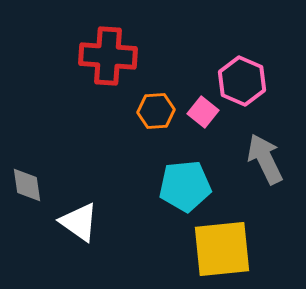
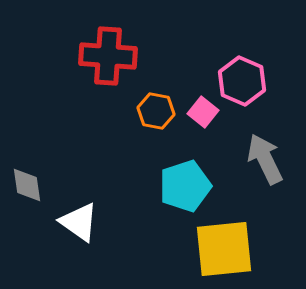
orange hexagon: rotated 15 degrees clockwise
cyan pentagon: rotated 12 degrees counterclockwise
yellow square: moved 2 px right
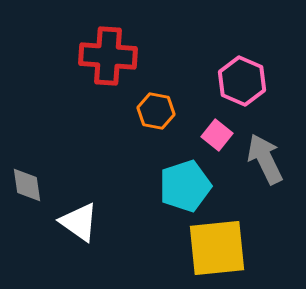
pink square: moved 14 px right, 23 px down
yellow square: moved 7 px left, 1 px up
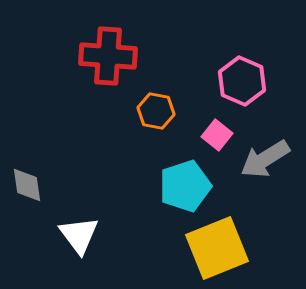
gray arrow: rotated 96 degrees counterclockwise
white triangle: moved 13 px down; rotated 18 degrees clockwise
yellow square: rotated 16 degrees counterclockwise
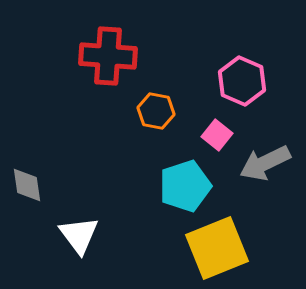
gray arrow: moved 4 px down; rotated 6 degrees clockwise
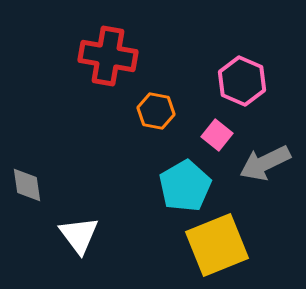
red cross: rotated 6 degrees clockwise
cyan pentagon: rotated 12 degrees counterclockwise
yellow square: moved 3 px up
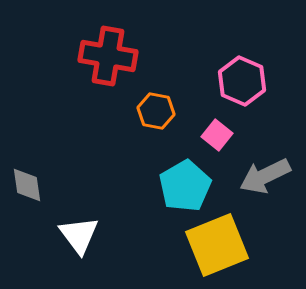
gray arrow: moved 13 px down
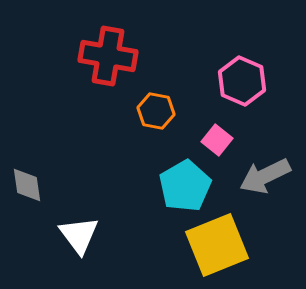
pink square: moved 5 px down
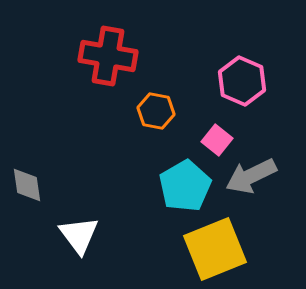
gray arrow: moved 14 px left
yellow square: moved 2 px left, 4 px down
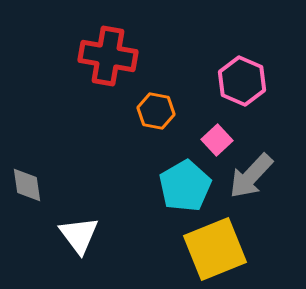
pink square: rotated 8 degrees clockwise
gray arrow: rotated 21 degrees counterclockwise
